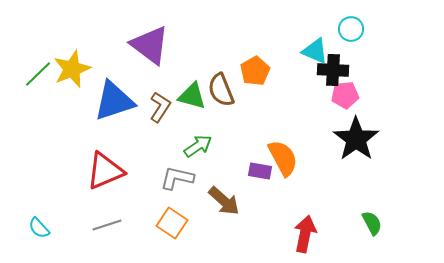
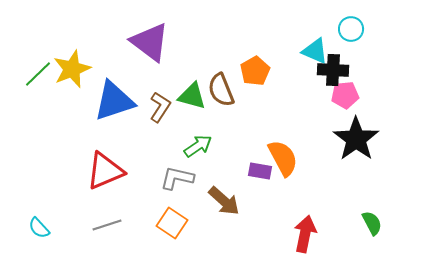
purple triangle: moved 3 px up
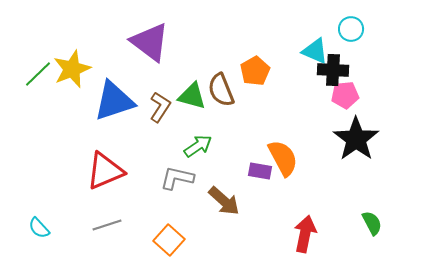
orange square: moved 3 px left, 17 px down; rotated 8 degrees clockwise
